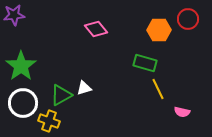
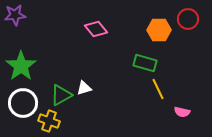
purple star: moved 1 px right
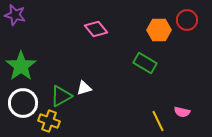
purple star: rotated 20 degrees clockwise
red circle: moved 1 px left, 1 px down
green rectangle: rotated 15 degrees clockwise
yellow line: moved 32 px down
green triangle: moved 1 px down
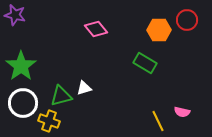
green triangle: rotated 15 degrees clockwise
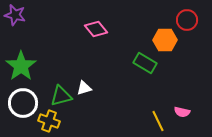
orange hexagon: moved 6 px right, 10 px down
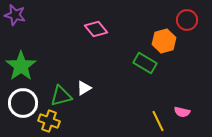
orange hexagon: moved 1 px left, 1 px down; rotated 15 degrees counterclockwise
white triangle: rotated 14 degrees counterclockwise
